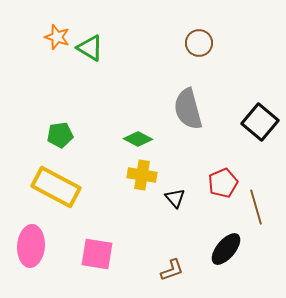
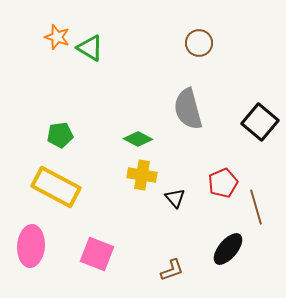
black ellipse: moved 2 px right
pink square: rotated 12 degrees clockwise
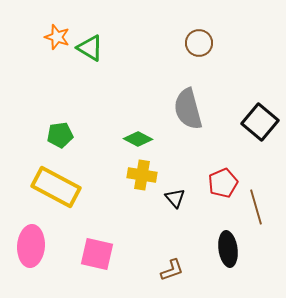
black ellipse: rotated 48 degrees counterclockwise
pink square: rotated 8 degrees counterclockwise
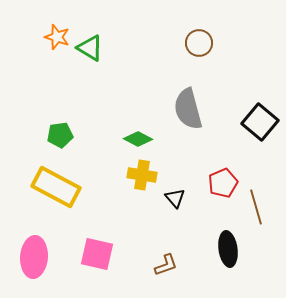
pink ellipse: moved 3 px right, 11 px down
brown L-shape: moved 6 px left, 5 px up
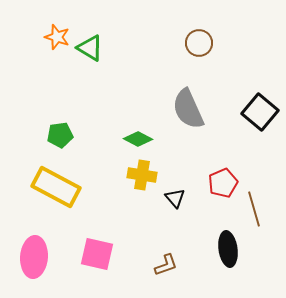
gray semicircle: rotated 9 degrees counterclockwise
black square: moved 10 px up
brown line: moved 2 px left, 2 px down
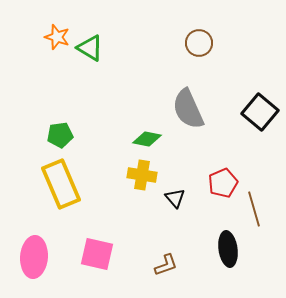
green diamond: moved 9 px right; rotated 16 degrees counterclockwise
yellow rectangle: moved 5 px right, 3 px up; rotated 39 degrees clockwise
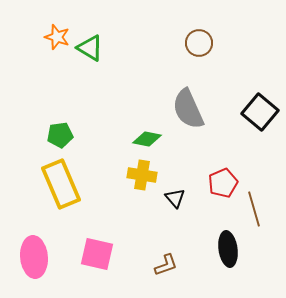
pink ellipse: rotated 9 degrees counterclockwise
